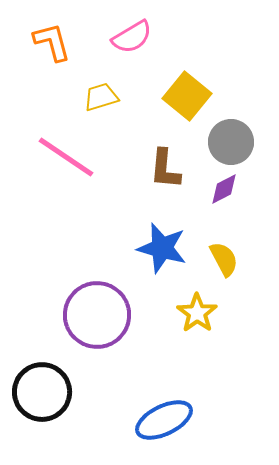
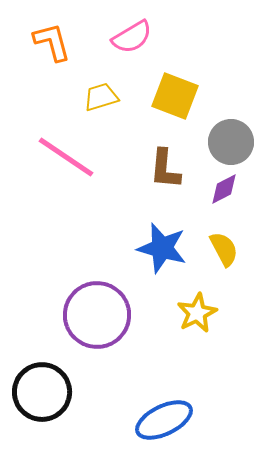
yellow square: moved 12 px left; rotated 18 degrees counterclockwise
yellow semicircle: moved 10 px up
yellow star: rotated 9 degrees clockwise
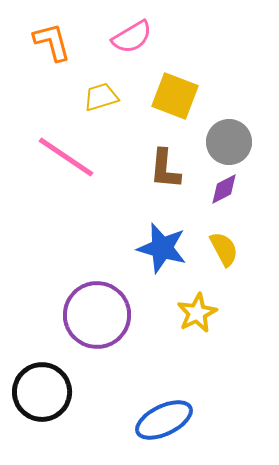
gray circle: moved 2 px left
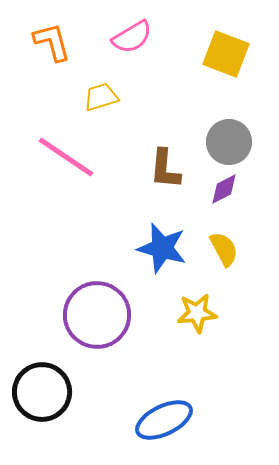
yellow square: moved 51 px right, 42 px up
yellow star: rotated 21 degrees clockwise
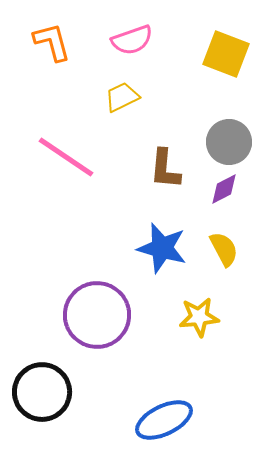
pink semicircle: moved 3 px down; rotated 12 degrees clockwise
yellow trapezoid: moved 21 px right; rotated 9 degrees counterclockwise
yellow star: moved 2 px right, 4 px down
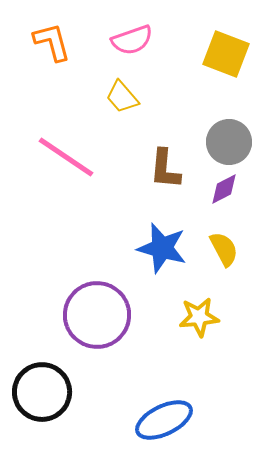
yellow trapezoid: rotated 105 degrees counterclockwise
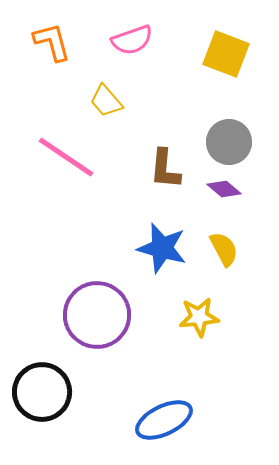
yellow trapezoid: moved 16 px left, 4 px down
purple diamond: rotated 68 degrees clockwise
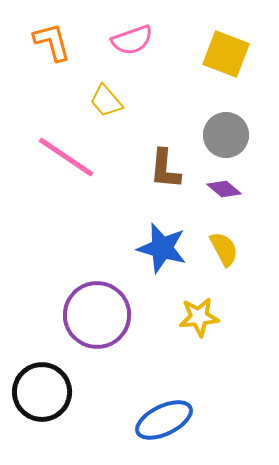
gray circle: moved 3 px left, 7 px up
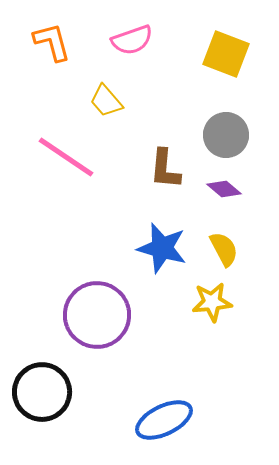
yellow star: moved 13 px right, 15 px up
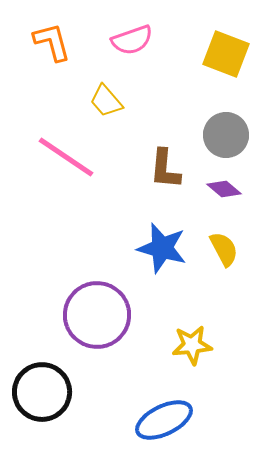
yellow star: moved 20 px left, 43 px down
